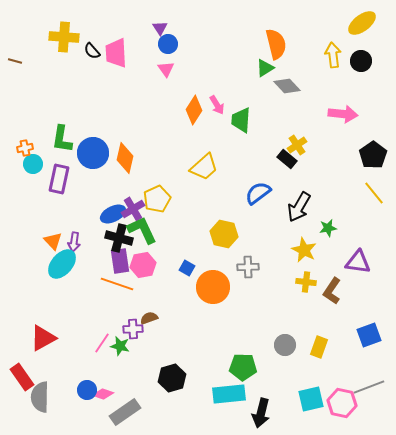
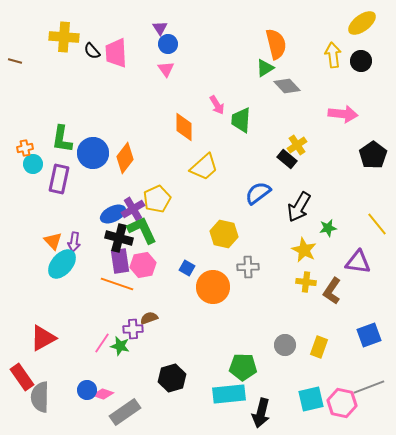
orange diamond at (194, 110): moved 10 px left, 17 px down; rotated 32 degrees counterclockwise
orange diamond at (125, 158): rotated 24 degrees clockwise
yellow line at (374, 193): moved 3 px right, 31 px down
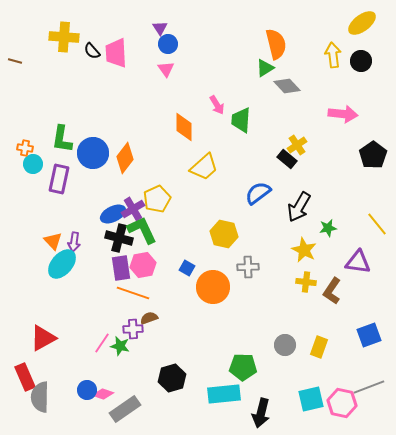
orange cross at (25, 148): rotated 21 degrees clockwise
purple rectangle at (120, 261): moved 1 px right, 7 px down
orange line at (117, 284): moved 16 px right, 9 px down
red rectangle at (22, 377): moved 3 px right; rotated 12 degrees clockwise
cyan rectangle at (229, 394): moved 5 px left
gray rectangle at (125, 412): moved 3 px up
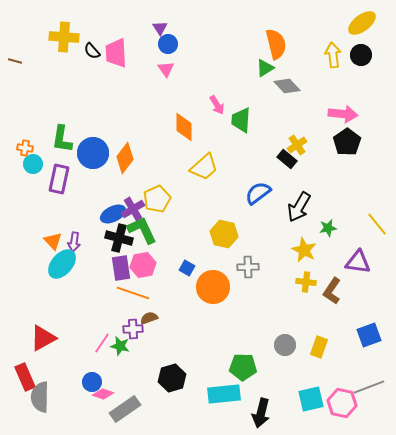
black circle at (361, 61): moved 6 px up
black pentagon at (373, 155): moved 26 px left, 13 px up
blue circle at (87, 390): moved 5 px right, 8 px up
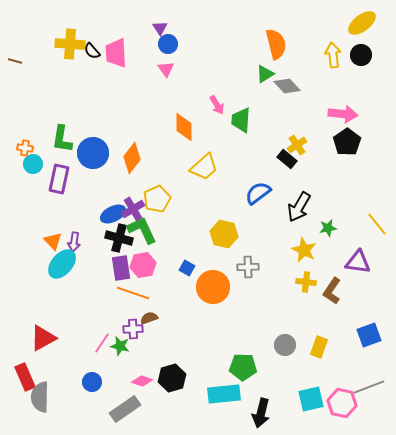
yellow cross at (64, 37): moved 6 px right, 7 px down
green triangle at (265, 68): moved 6 px down
orange diamond at (125, 158): moved 7 px right
pink diamond at (103, 394): moved 39 px right, 13 px up
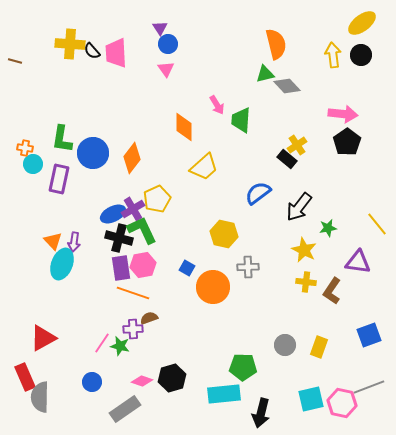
green triangle at (265, 74): rotated 18 degrees clockwise
black arrow at (299, 207): rotated 8 degrees clockwise
cyan ellipse at (62, 264): rotated 20 degrees counterclockwise
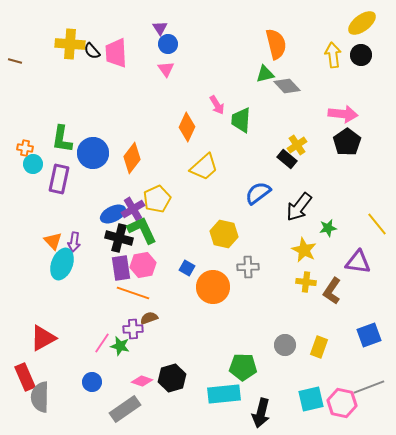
orange diamond at (184, 127): moved 3 px right; rotated 24 degrees clockwise
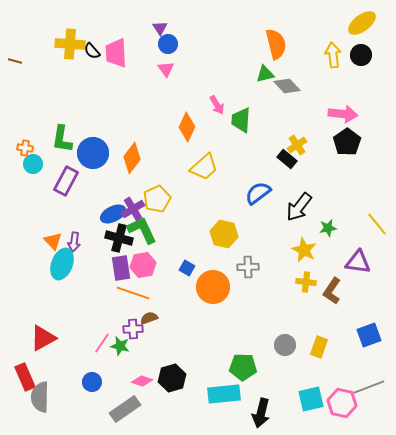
purple rectangle at (59, 179): moved 7 px right, 2 px down; rotated 16 degrees clockwise
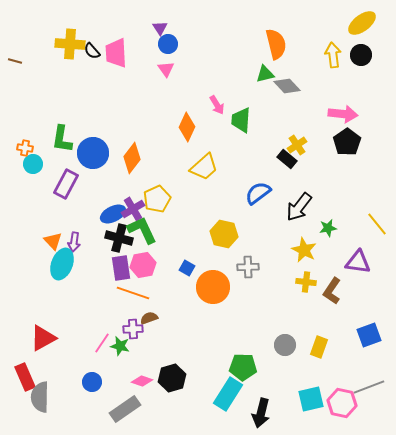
purple rectangle at (66, 181): moved 3 px down
cyan rectangle at (224, 394): moved 4 px right; rotated 52 degrees counterclockwise
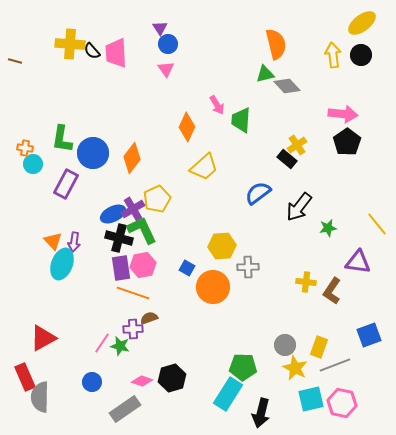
yellow hexagon at (224, 234): moved 2 px left, 12 px down; rotated 16 degrees counterclockwise
yellow star at (304, 250): moved 9 px left, 118 px down
gray line at (369, 387): moved 34 px left, 22 px up
